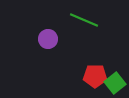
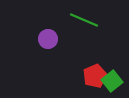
red pentagon: rotated 25 degrees counterclockwise
green square: moved 3 px left, 2 px up
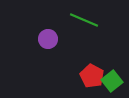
red pentagon: moved 3 px left; rotated 20 degrees counterclockwise
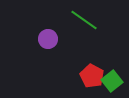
green line: rotated 12 degrees clockwise
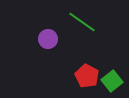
green line: moved 2 px left, 2 px down
red pentagon: moved 5 px left
